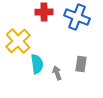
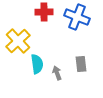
gray rectangle: rotated 14 degrees counterclockwise
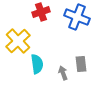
red cross: moved 3 px left; rotated 18 degrees counterclockwise
gray arrow: moved 6 px right
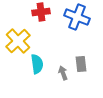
red cross: rotated 12 degrees clockwise
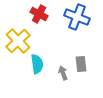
red cross: moved 2 px left, 2 px down; rotated 36 degrees clockwise
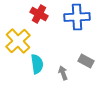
blue cross: rotated 25 degrees counterclockwise
gray rectangle: moved 5 px right, 3 px up; rotated 56 degrees counterclockwise
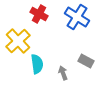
blue cross: rotated 35 degrees clockwise
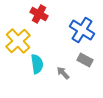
blue cross: moved 5 px right, 13 px down
gray rectangle: moved 1 px left, 1 px up
gray arrow: rotated 24 degrees counterclockwise
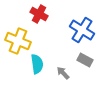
yellow cross: rotated 25 degrees counterclockwise
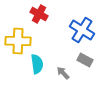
yellow cross: rotated 20 degrees counterclockwise
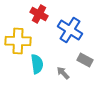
blue cross: moved 12 px left
